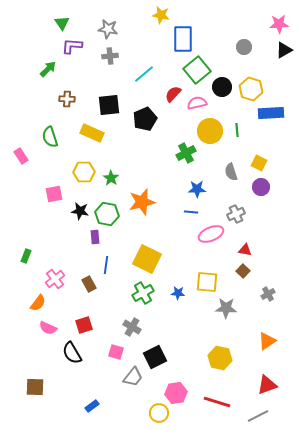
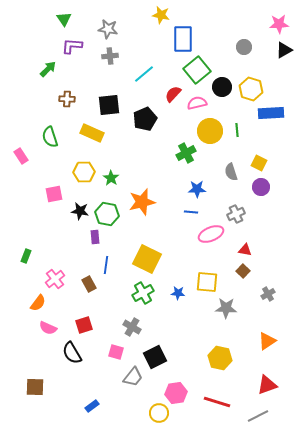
green triangle at (62, 23): moved 2 px right, 4 px up
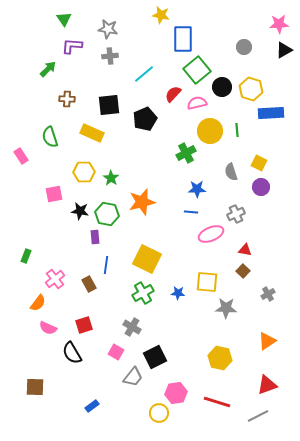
pink square at (116, 352): rotated 14 degrees clockwise
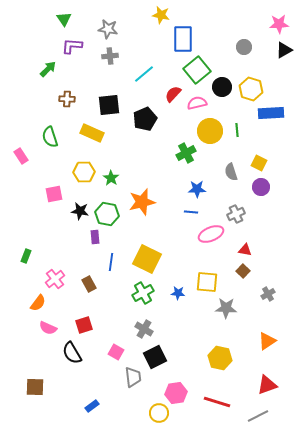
blue line at (106, 265): moved 5 px right, 3 px up
gray cross at (132, 327): moved 12 px right, 2 px down
gray trapezoid at (133, 377): rotated 45 degrees counterclockwise
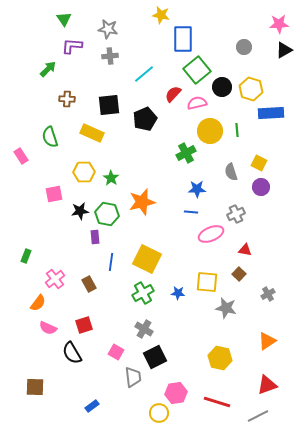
black star at (80, 211): rotated 18 degrees counterclockwise
brown square at (243, 271): moved 4 px left, 3 px down
gray star at (226, 308): rotated 10 degrees clockwise
